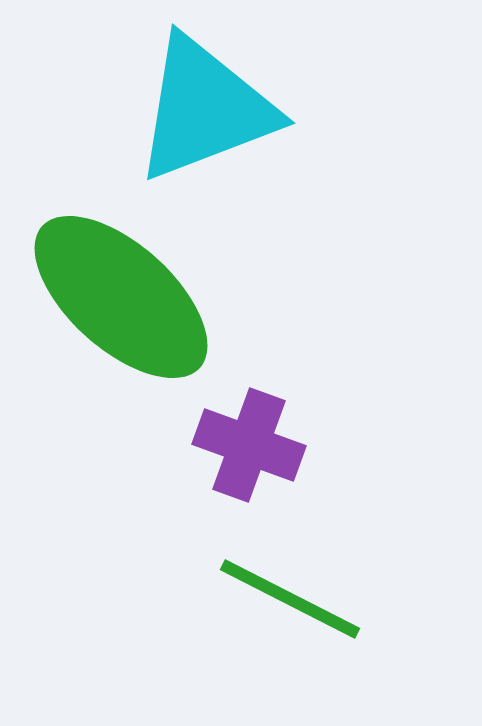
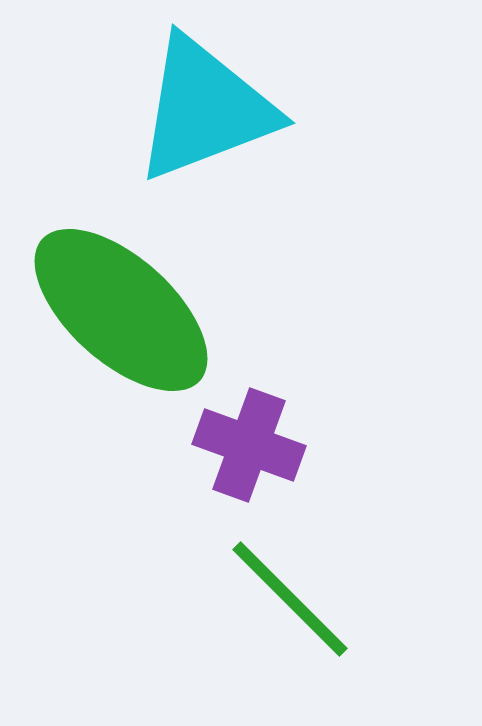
green ellipse: moved 13 px down
green line: rotated 18 degrees clockwise
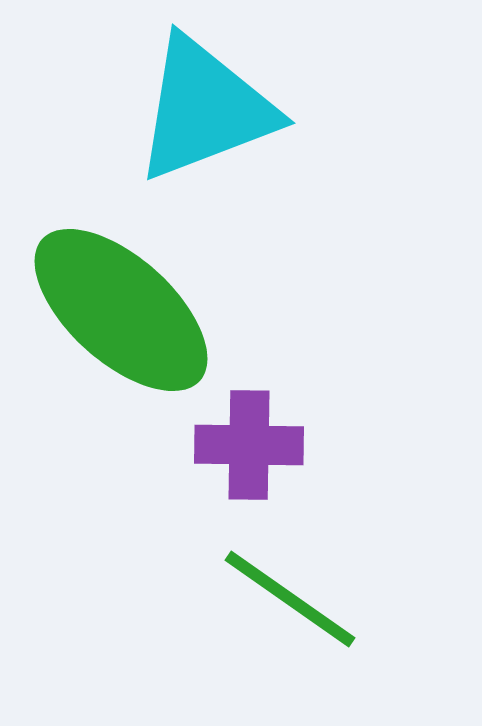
purple cross: rotated 19 degrees counterclockwise
green line: rotated 10 degrees counterclockwise
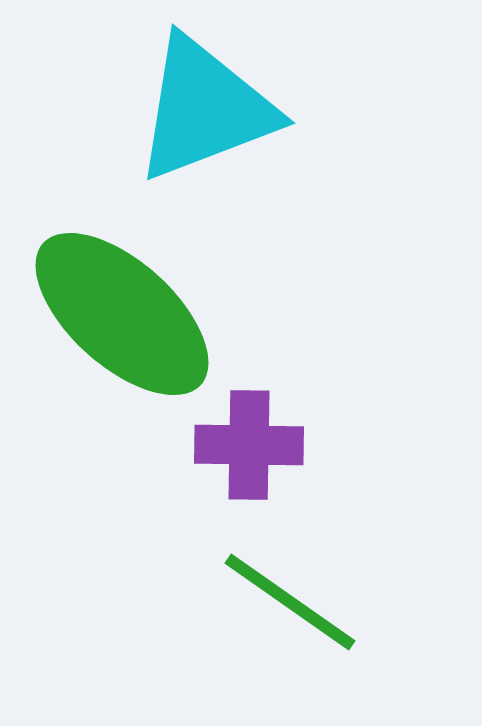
green ellipse: moved 1 px right, 4 px down
green line: moved 3 px down
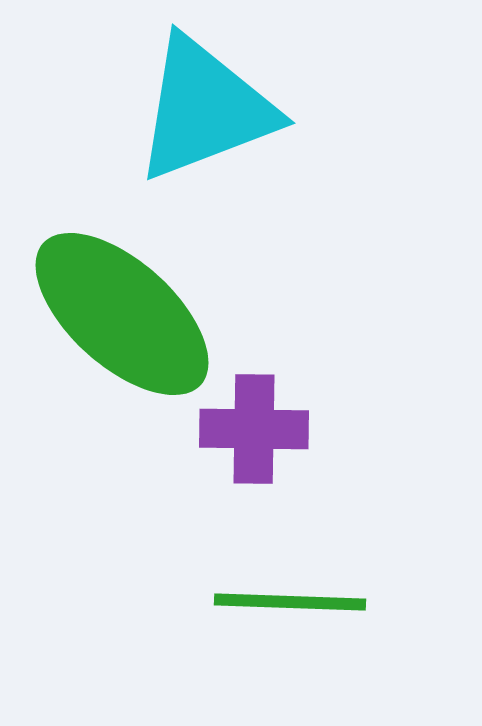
purple cross: moved 5 px right, 16 px up
green line: rotated 33 degrees counterclockwise
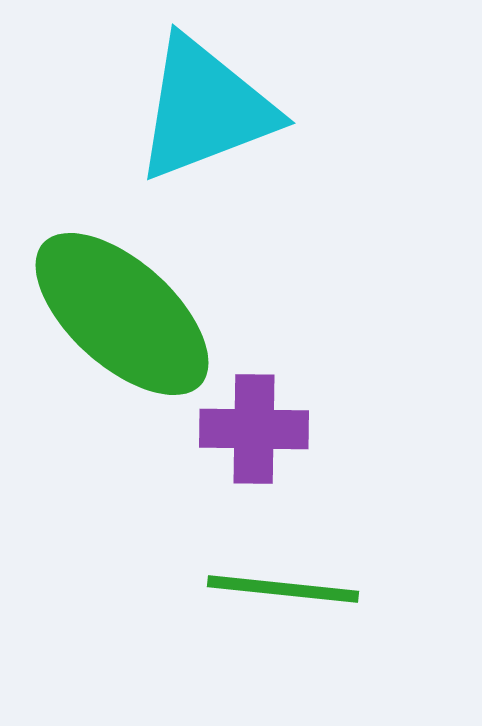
green line: moved 7 px left, 13 px up; rotated 4 degrees clockwise
